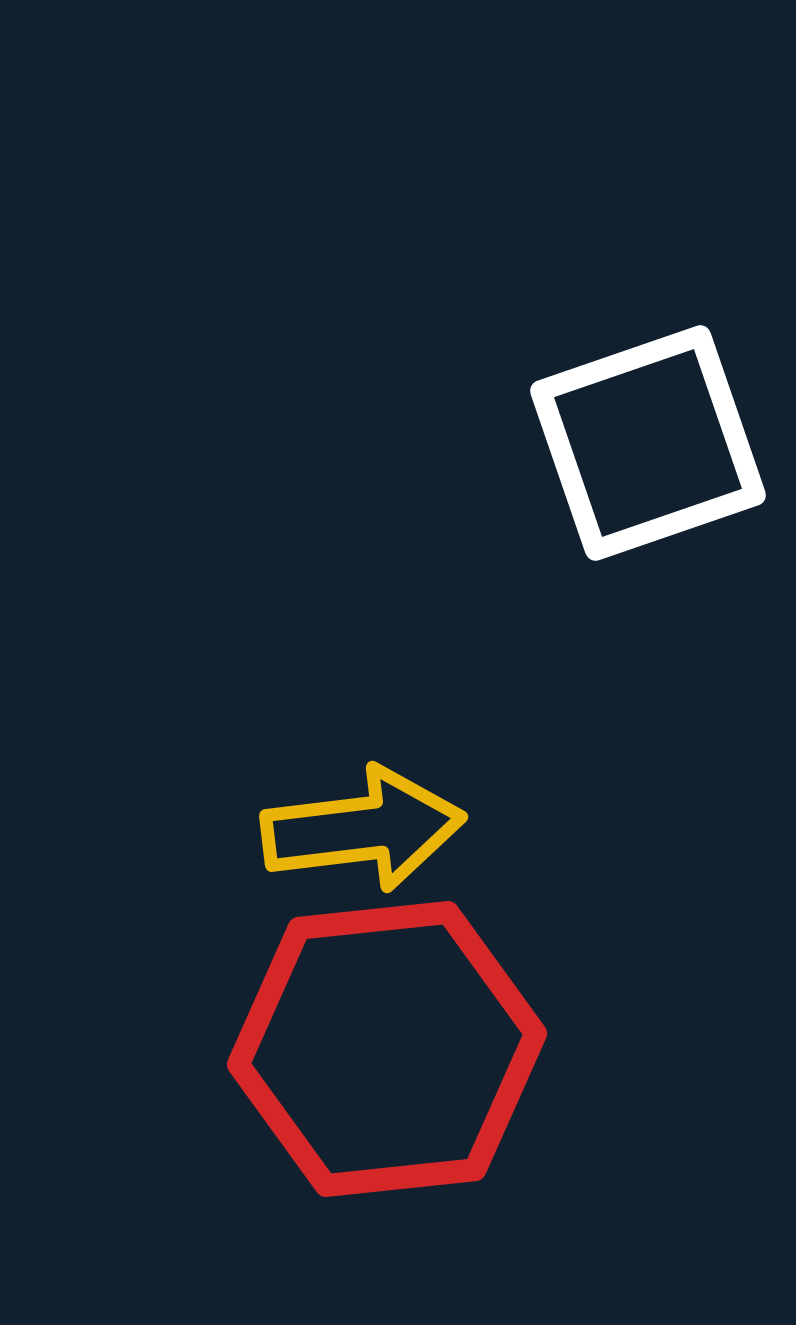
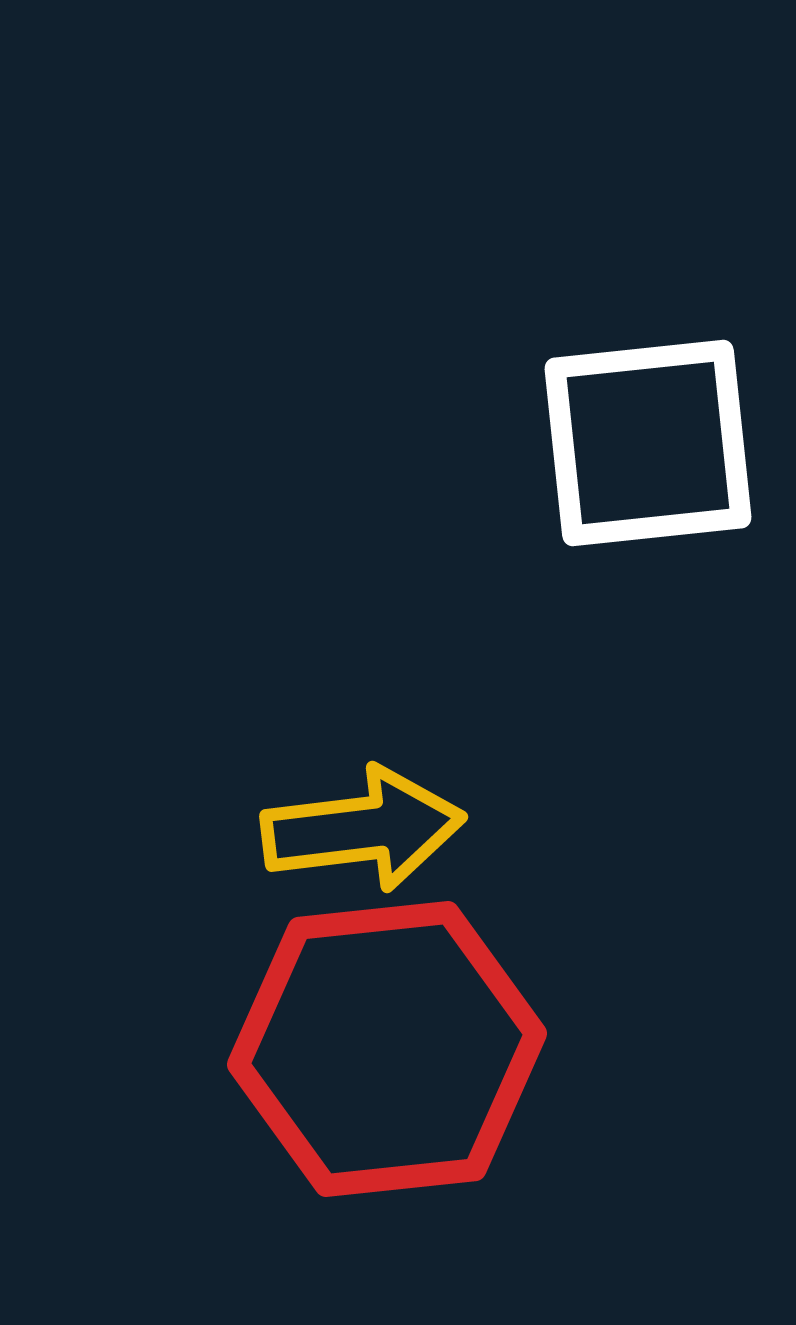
white square: rotated 13 degrees clockwise
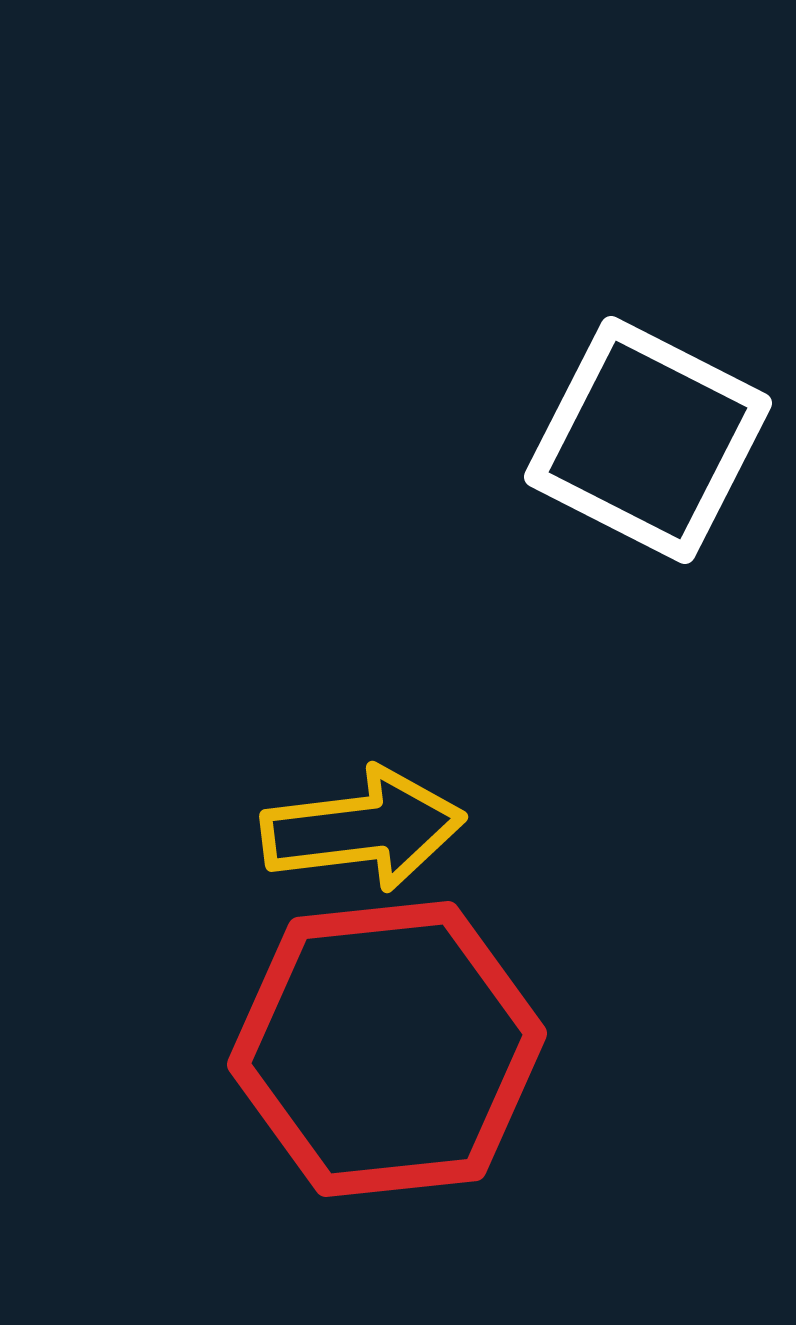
white square: moved 3 px up; rotated 33 degrees clockwise
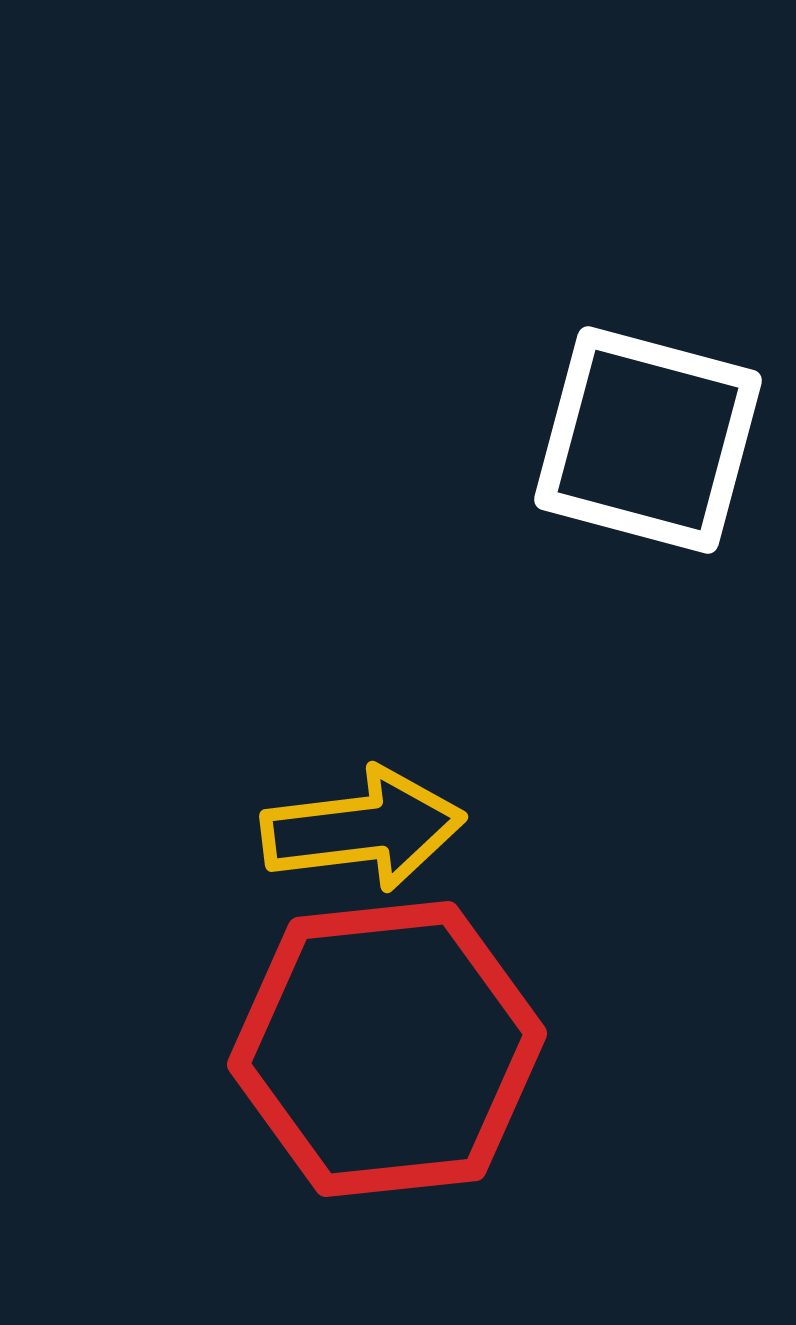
white square: rotated 12 degrees counterclockwise
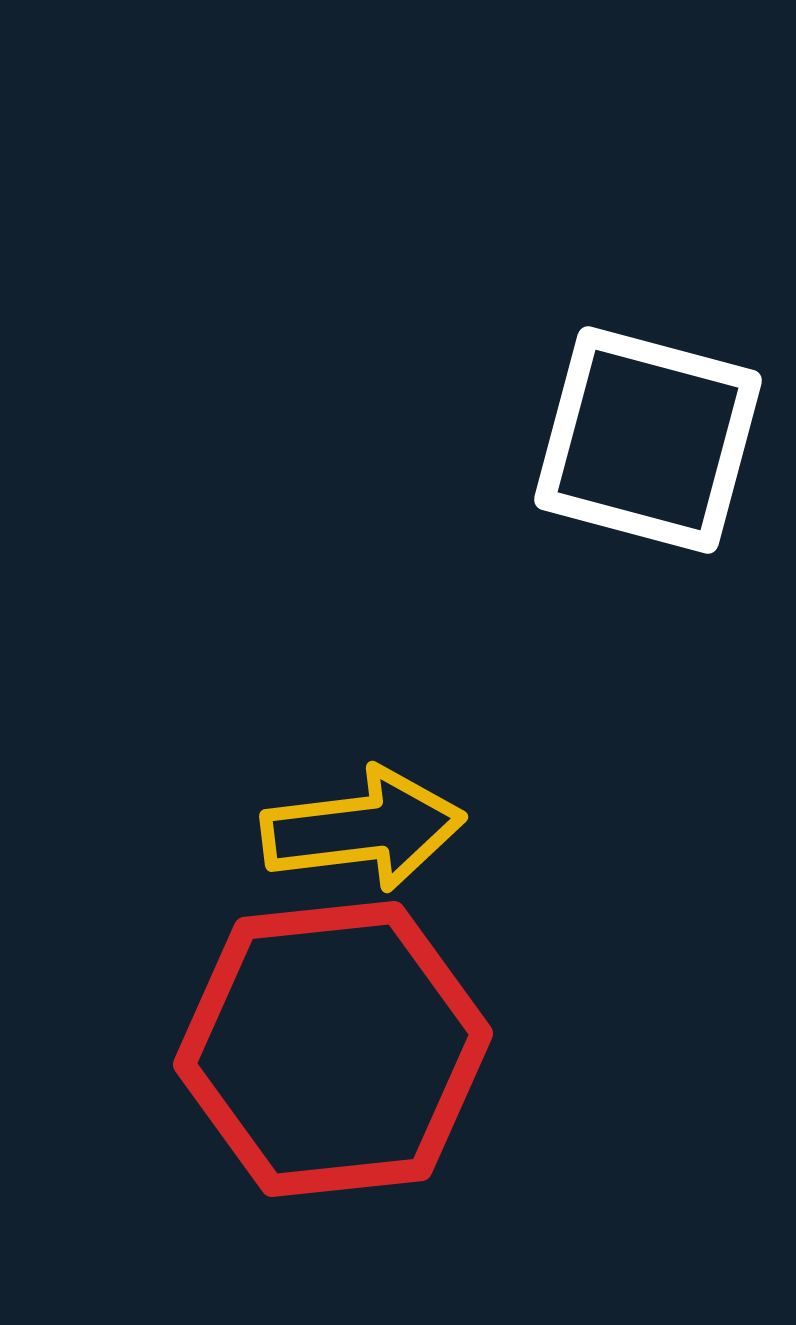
red hexagon: moved 54 px left
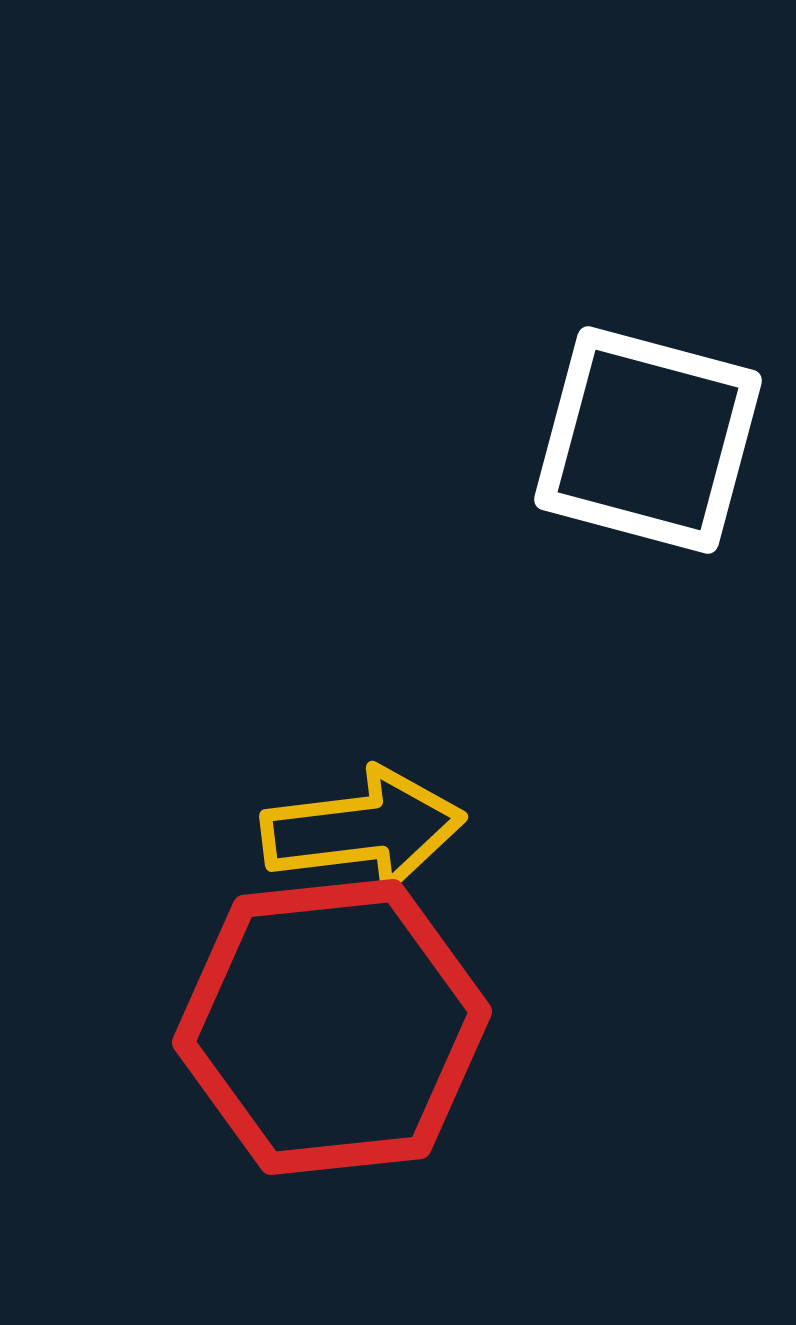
red hexagon: moved 1 px left, 22 px up
